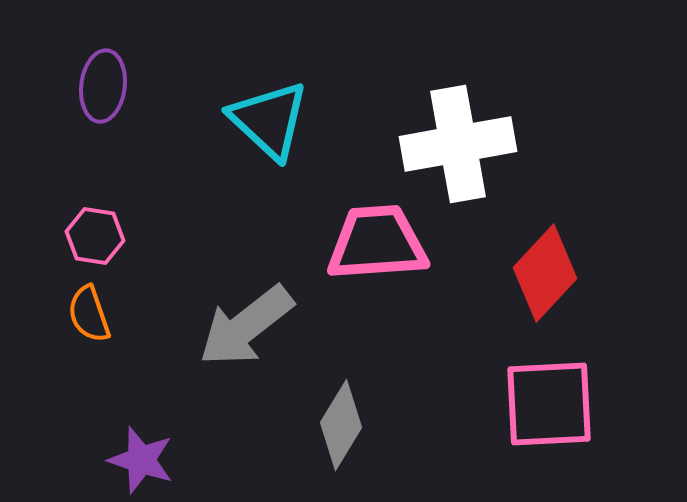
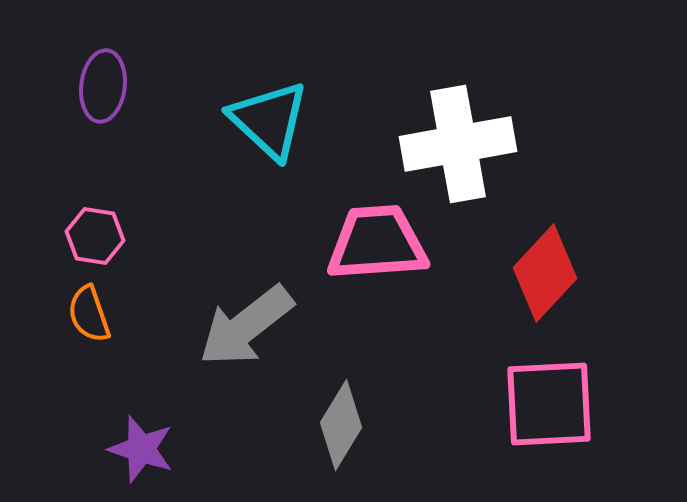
purple star: moved 11 px up
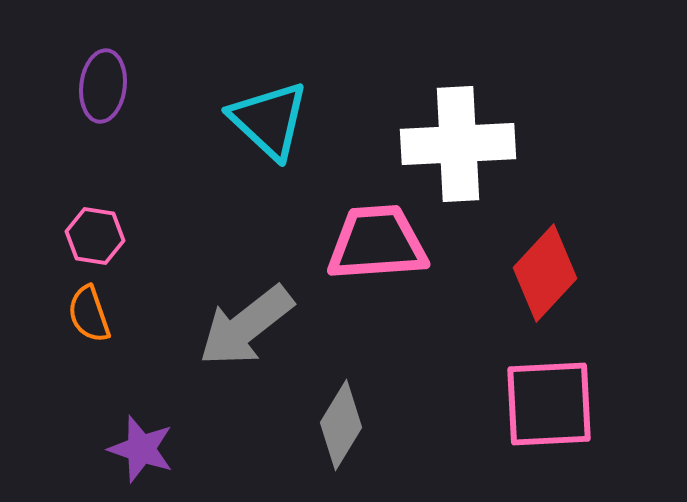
white cross: rotated 7 degrees clockwise
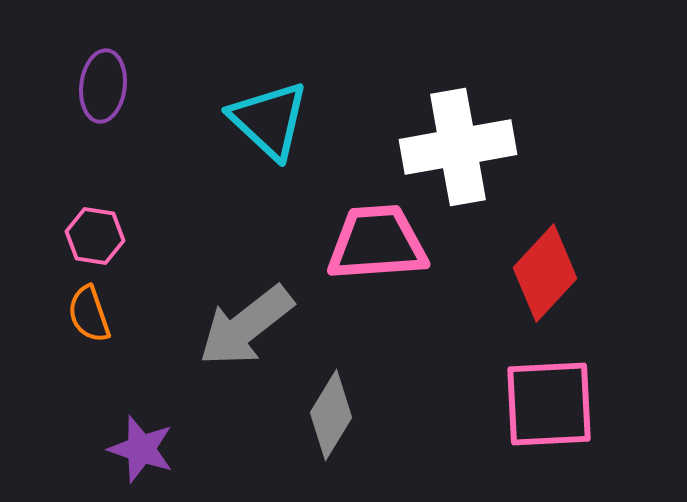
white cross: moved 3 px down; rotated 7 degrees counterclockwise
gray diamond: moved 10 px left, 10 px up
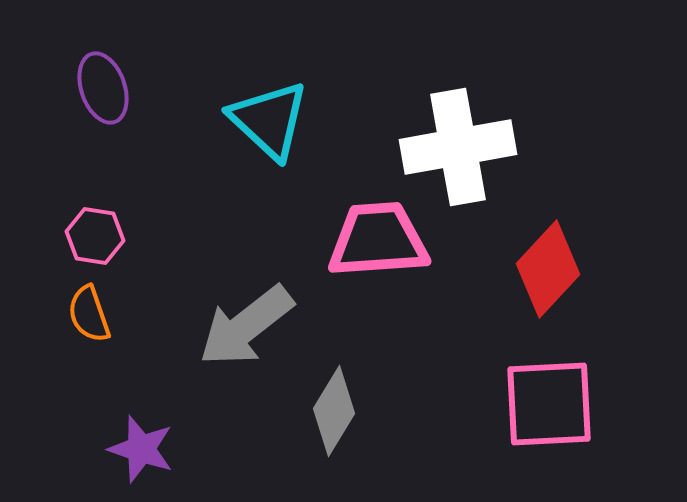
purple ellipse: moved 2 px down; rotated 26 degrees counterclockwise
pink trapezoid: moved 1 px right, 3 px up
red diamond: moved 3 px right, 4 px up
gray diamond: moved 3 px right, 4 px up
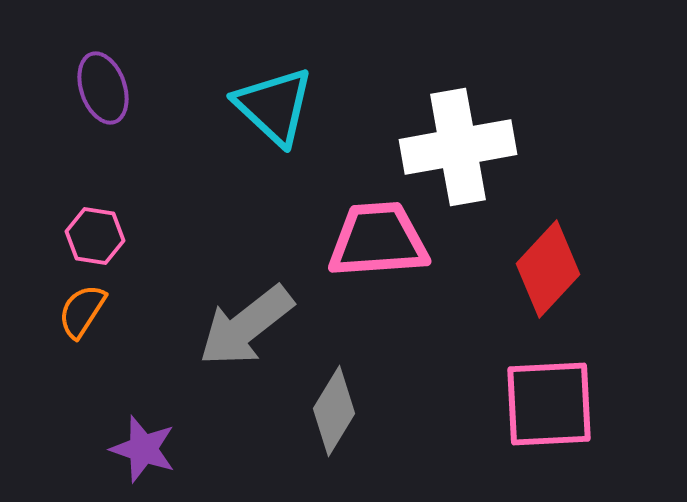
cyan triangle: moved 5 px right, 14 px up
orange semicircle: moved 7 px left, 3 px up; rotated 52 degrees clockwise
purple star: moved 2 px right
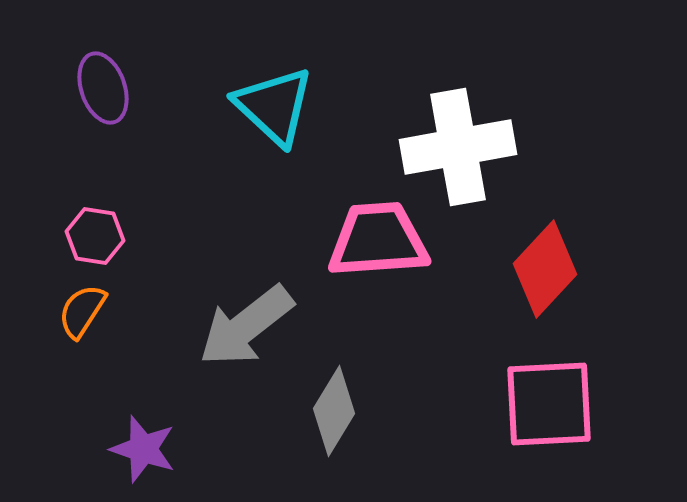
red diamond: moved 3 px left
